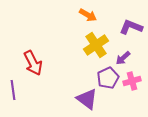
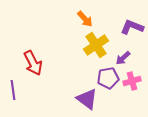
orange arrow: moved 3 px left, 4 px down; rotated 18 degrees clockwise
purple L-shape: moved 1 px right
purple pentagon: rotated 15 degrees clockwise
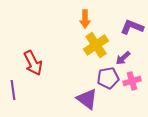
orange arrow: rotated 42 degrees clockwise
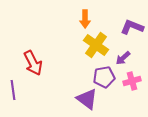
yellow cross: rotated 20 degrees counterclockwise
purple pentagon: moved 4 px left, 1 px up
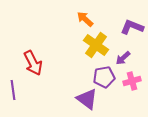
orange arrow: rotated 132 degrees clockwise
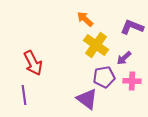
purple arrow: moved 1 px right
pink cross: rotated 18 degrees clockwise
purple line: moved 11 px right, 5 px down
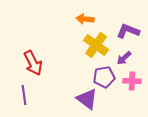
orange arrow: rotated 36 degrees counterclockwise
purple L-shape: moved 4 px left, 4 px down
